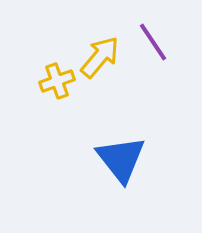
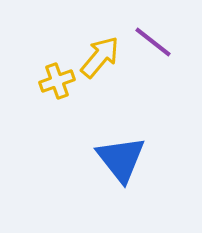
purple line: rotated 18 degrees counterclockwise
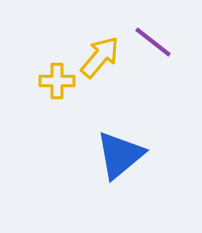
yellow cross: rotated 20 degrees clockwise
blue triangle: moved 1 px left, 4 px up; rotated 28 degrees clockwise
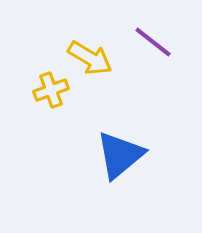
yellow arrow: moved 10 px left, 1 px down; rotated 81 degrees clockwise
yellow cross: moved 6 px left, 9 px down; rotated 20 degrees counterclockwise
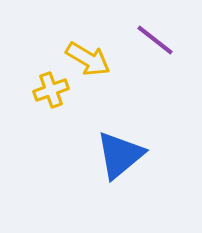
purple line: moved 2 px right, 2 px up
yellow arrow: moved 2 px left, 1 px down
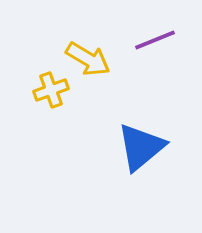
purple line: rotated 60 degrees counterclockwise
blue triangle: moved 21 px right, 8 px up
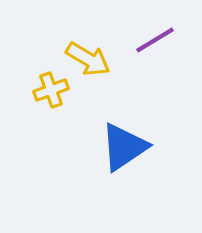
purple line: rotated 9 degrees counterclockwise
blue triangle: moved 17 px left; rotated 6 degrees clockwise
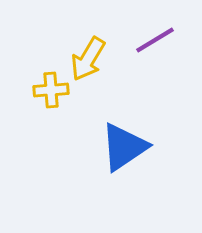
yellow arrow: rotated 90 degrees clockwise
yellow cross: rotated 16 degrees clockwise
